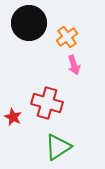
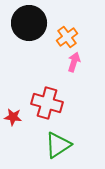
pink arrow: moved 3 px up; rotated 144 degrees counterclockwise
red star: rotated 18 degrees counterclockwise
green triangle: moved 2 px up
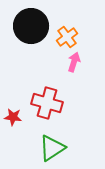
black circle: moved 2 px right, 3 px down
green triangle: moved 6 px left, 3 px down
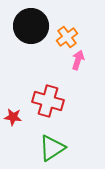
pink arrow: moved 4 px right, 2 px up
red cross: moved 1 px right, 2 px up
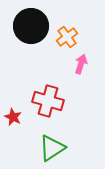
pink arrow: moved 3 px right, 4 px down
red star: rotated 18 degrees clockwise
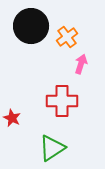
red cross: moved 14 px right; rotated 16 degrees counterclockwise
red star: moved 1 px left, 1 px down
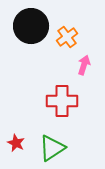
pink arrow: moved 3 px right, 1 px down
red star: moved 4 px right, 25 px down
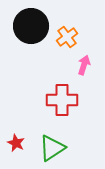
red cross: moved 1 px up
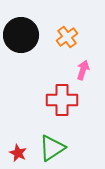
black circle: moved 10 px left, 9 px down
pink arrow: moved 1 px left, 5 px down
red star: moved 2 px right, 10 px down
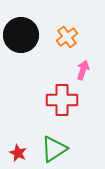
green triangle: moved 2 px right, 1 px down
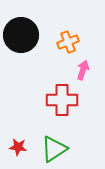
orange cross: moved 1 px right, 5 px down; rotated 15 degrees clockwise
red star: moved 6 px up; rotated 18 degrees counterclockwise
